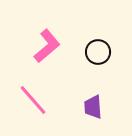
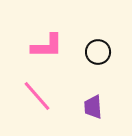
pink L-shape: rotated 40 degrees clockwise
pink line: moved 4 px right, 4 px up
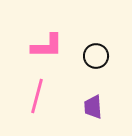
black circle: moved 2 px left, 4 px down
pink line: rotated 56 degrees clockwise
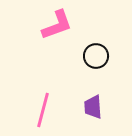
pink L-shape: moved 10 px right, 21 px up; rotated 20 degrees counterclockwise
pink line: moved 6 px right, 14 px down
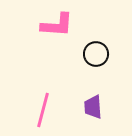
pink L-shape: rotated 24 degrees clockwise
black circle: moved 2 px up
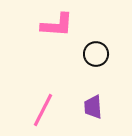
pink line: rotated 12 degrees clockwise
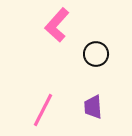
pink L-shape: rotated 128 degrees clockwise
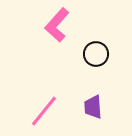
pink line: moved 1 px right, 1 px down; rotated 12 degrees clockwise
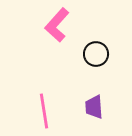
purple trapezoid: moved 1 px right
pink line: rotated 48 degrees counterclockwise
